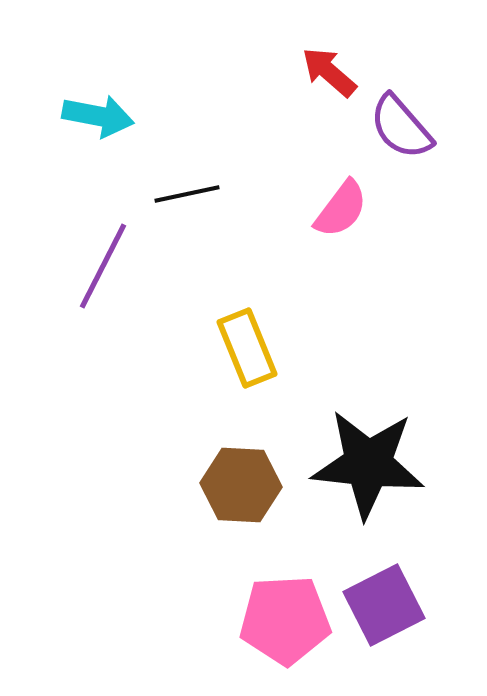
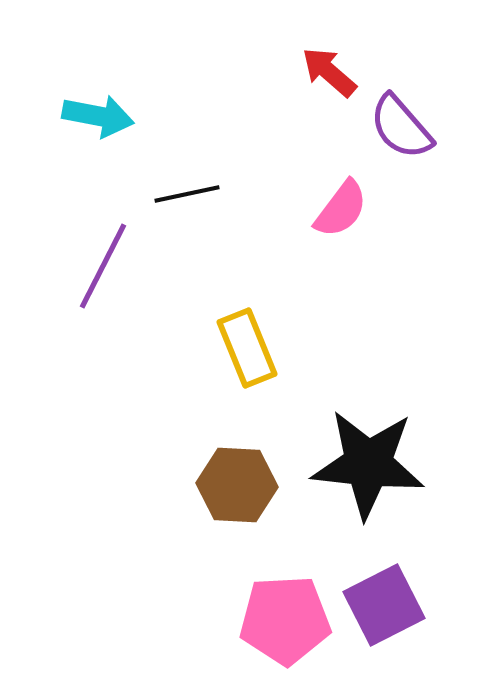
brown hexagon: moved 4 px left
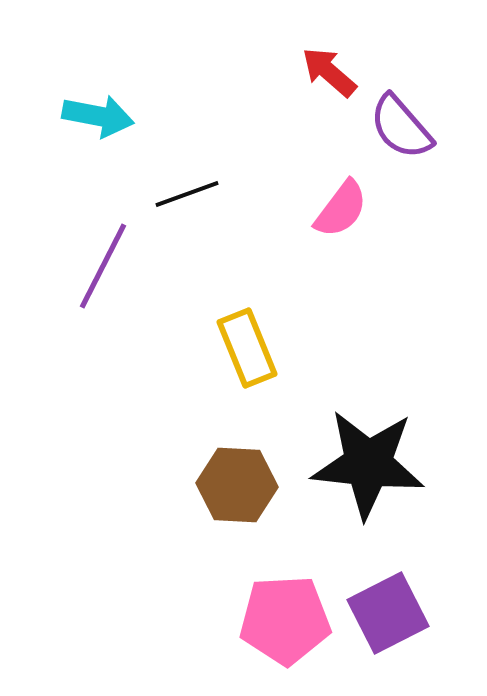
black line: rotated 8 degrees counterclockwise
purple square: moved 4 px right, 8 px down
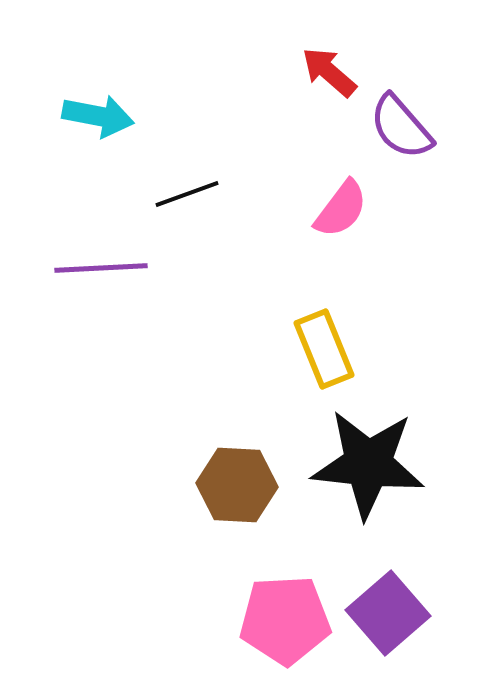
purple line: moved 2 px left, 2 px down; rotated 60 degrees clockwise
yellow rectangle: moved 77 px right, 1 px down
purple square: rotated 14 degrees counterclockwise
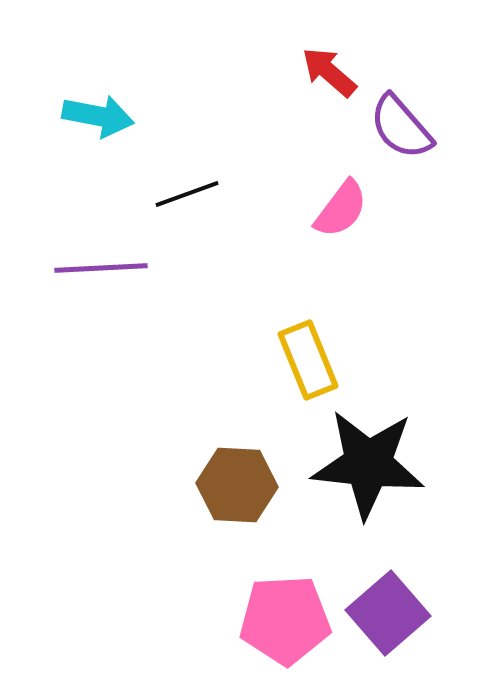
yellow rectangle: moved 16 px left, 11 px down
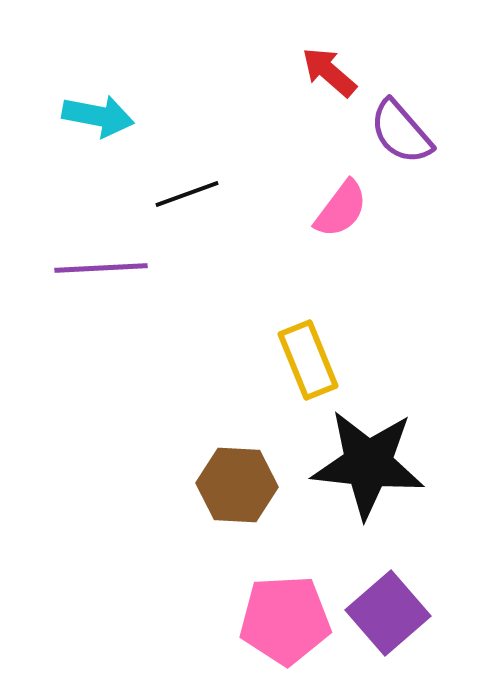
purple semicircle: moved 5 px down
